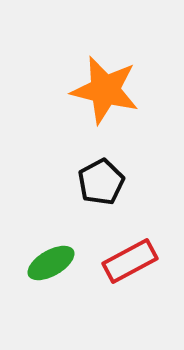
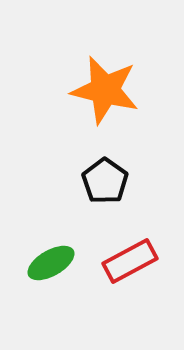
black pentagon: moved 4 px right, 1 px up; rotated 9 degrees counterclockwise
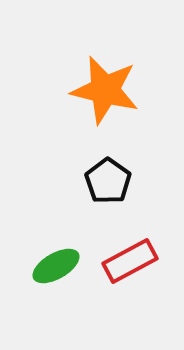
black pentagon: moved 3 px right
green ellipse: moved 5 px right, 3 px down
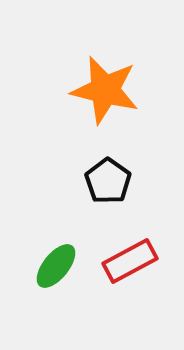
green ellipse: rotated 21 degrees counterclockwise
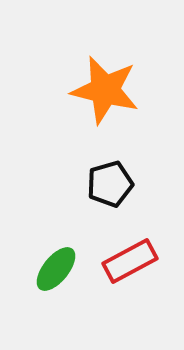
black pentagon: moved 2 px right, 3 px down; rotated 21 degrees clockwise
green ellipse: moved 3 px down
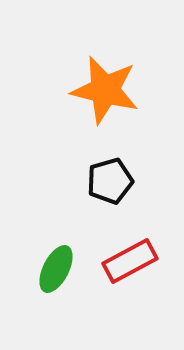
black pentagon: moved 3 px up
green ellipse: rotated 12 degrees counterclockwise
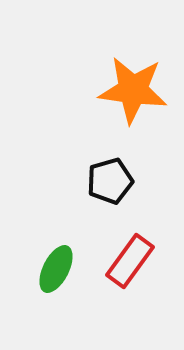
orange star: moved 28 px right; rotated 6 degrees counterclockwise
red rectangle: rotated 26 degrees counterclockwise
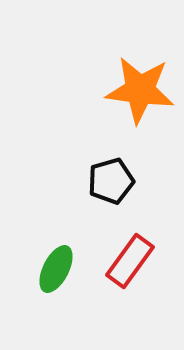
orange star: moved 7 px right
black pentagon: moved 1 px right
